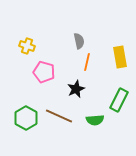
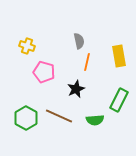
yellow rectangle: moved 1 px left, 1 px up
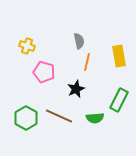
green semicircle: moved 2 px up
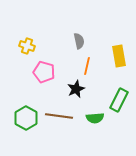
orange line: moved 4 px down
brown line: rotated 16 degrees counterclockwise
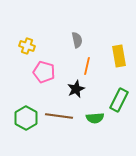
gray semicircle: moved 2 px left, 1 px up
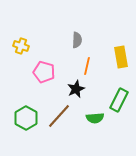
gray semicircle: rotated 14 degrees clockwise
yellow cross: moved 6 px left
yellow rectangle: moved 2 px right, 1 px down
brown line: rotated 56 degrees counterclockwise
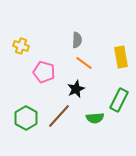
orange line: moved 3 px left, 3 px up; rotated 66 degrees counterclockwise
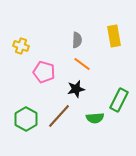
yellow rectangle: moved 7 px left, 21 px up
orange line: moved 2 px left, 1 px down
black star: rotated 12 degrees clockwise
green hexagon: moved 1 px down
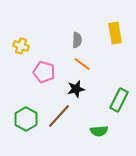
yellow rectangle: moved 1 px right, 3 px up
green semicircle: moved 4 px right, 13 px down
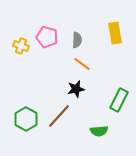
pink pentagon: moved 3 px right, 35 px up
